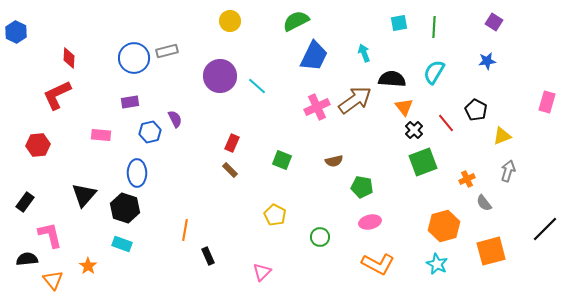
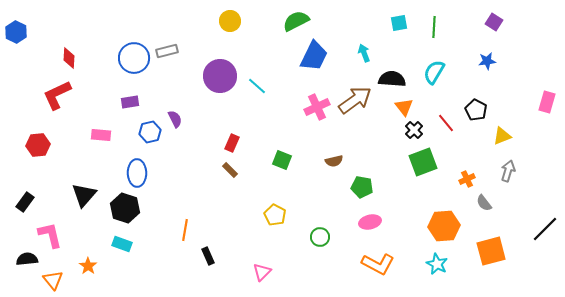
orange hexagon at (444, 226): rotated 12 degrees clockwise
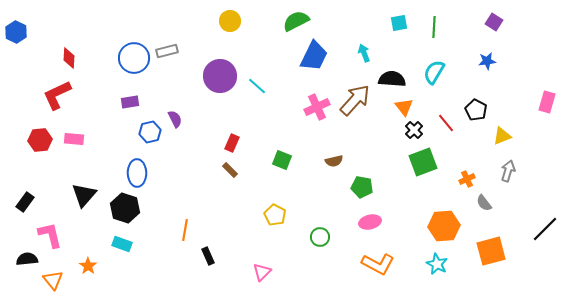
brown arrow at (355, 100): rotated 12 degrees counterclockwise
pink rectangle at (101, 135): moved 27 px left, 4 px down
red hexagon at (38, 145): moved 2 px right, 5 px up
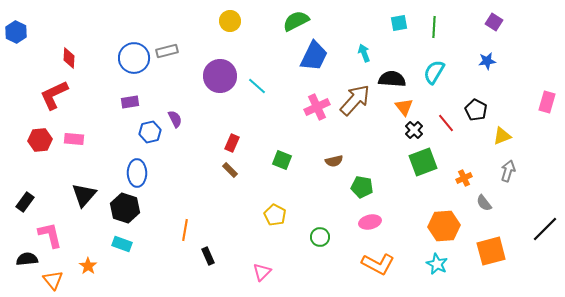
red L-shape at (57, 95): moved 3 px left
orange cross at (467, 179): moved 3 px left, 1 px up
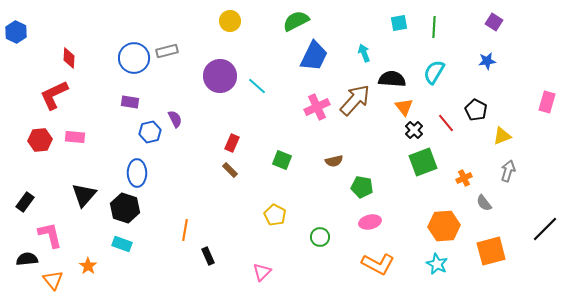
purple rectangle at (130, 102): rotated 18 degrees clockwise
pink rectangle at (74, 139): moved 1 px right, 2 px up
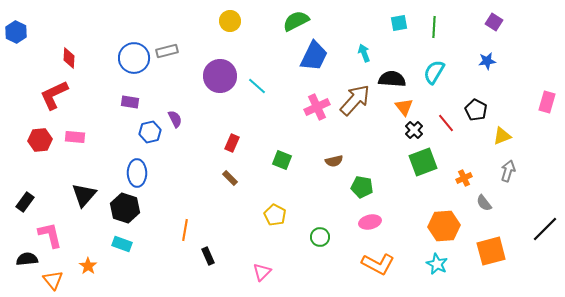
brown rectangle at (230, 170): moved 8 px down
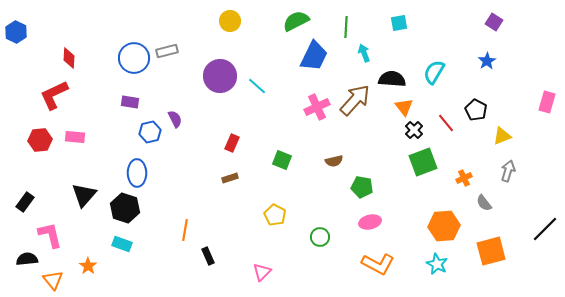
green line at (434, 27): moved 88 px left
blue star at (487, 61): rotated 24 degrees counterclockwise
brown rectangle at (230, 178): rotated 63 degrees counterclockwise
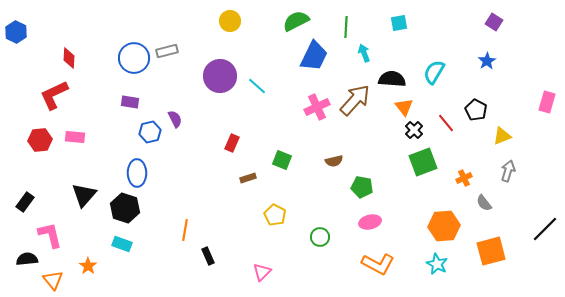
brown rectangle at (230, 178): moved 18 px right
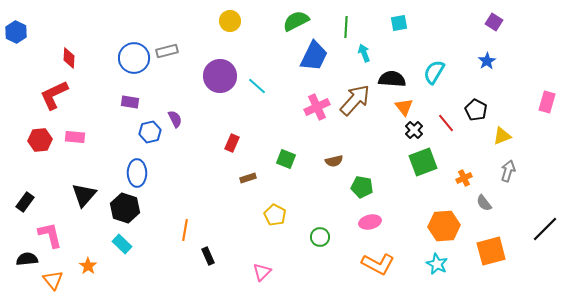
green square at (282, 160): moved 4 px right, 1 px up
cyan rectangle at (122, 244): rotated 24 degrees clockwise
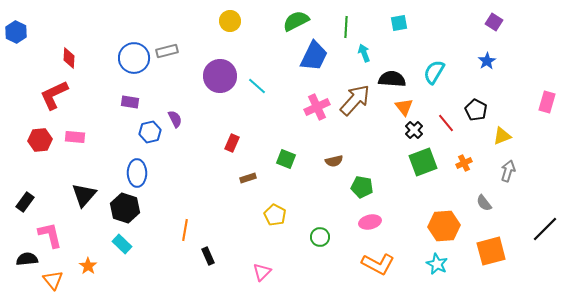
orange cross at (464, 178): moved 15 px up
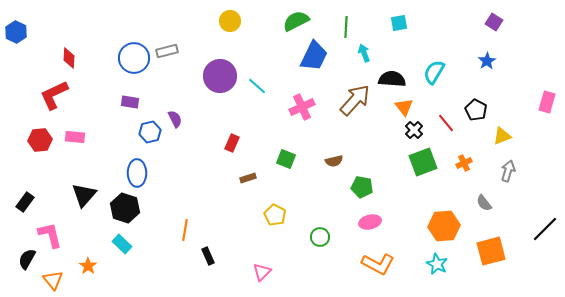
pink cross at (317, 107): moved 15 px left
black semicircle at (27, 259): rotated 55 degrees counterclockwise
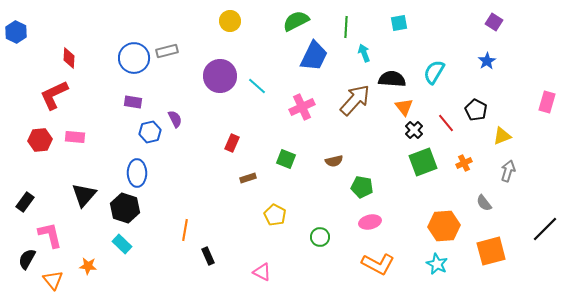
purple rectangle at (130, 102): moved 3 px right
orange star at (88, 266): rotated 30 degrees counterclockwise
pink triangle at (262, 272): rotated 48 degrees counterclockwise
